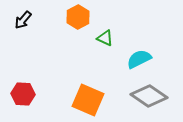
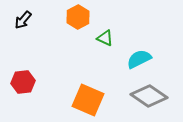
red hexagon: moved 12 px up; rotated 10 degrees counterclockwise
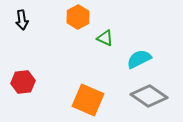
black arrow: moved 1 px left; rotated 48 degrees counterclockwise
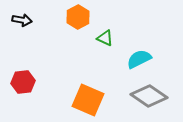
black arrow: rotated 72 degrees counterclockwise
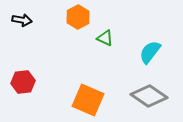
cyan semicircle: moved 11 px right, 7 px up; rotated 25 degrees counterclockwise
